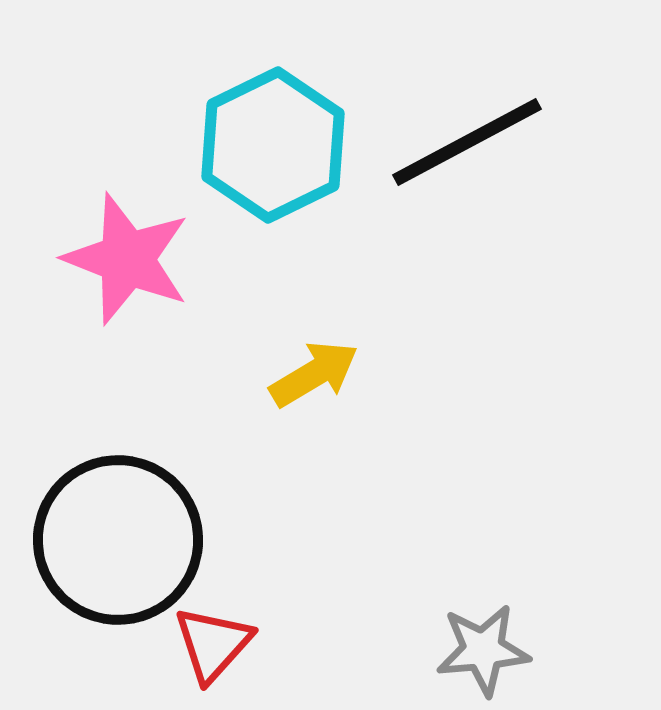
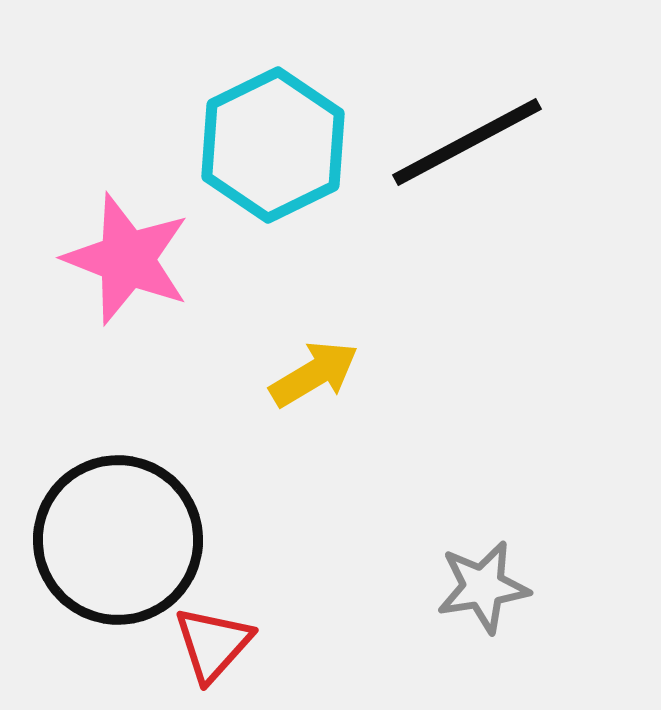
gray star: moved 63 px up; rotated 4 degrees counterclockwise
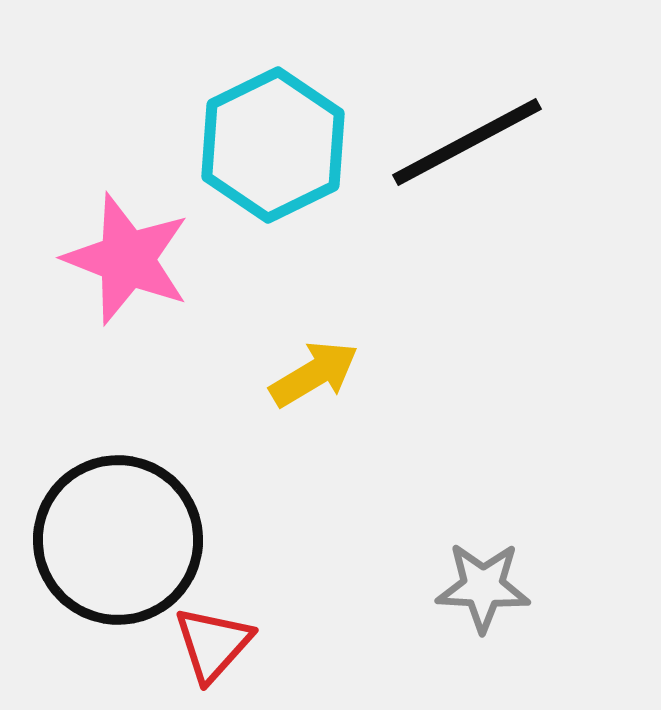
gray star: rotated 12 degrees clockwise
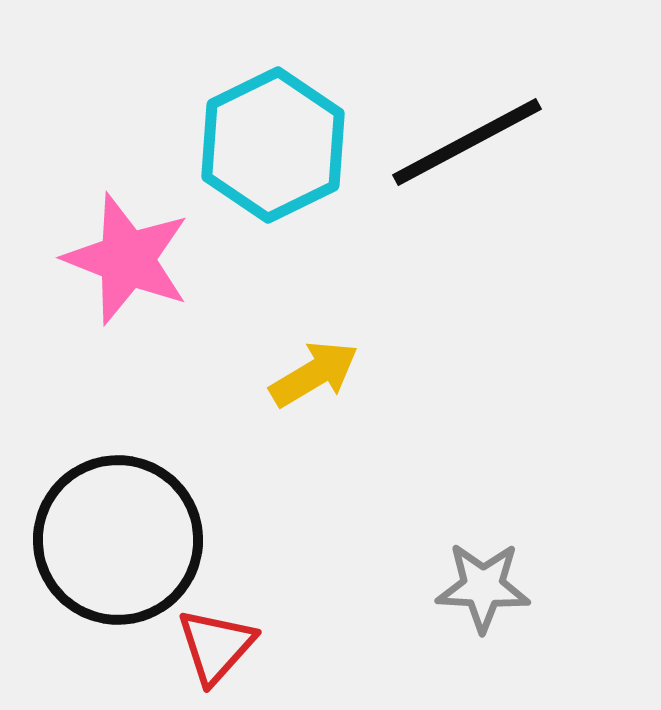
red triangle: moved 3 px right, 2 px down
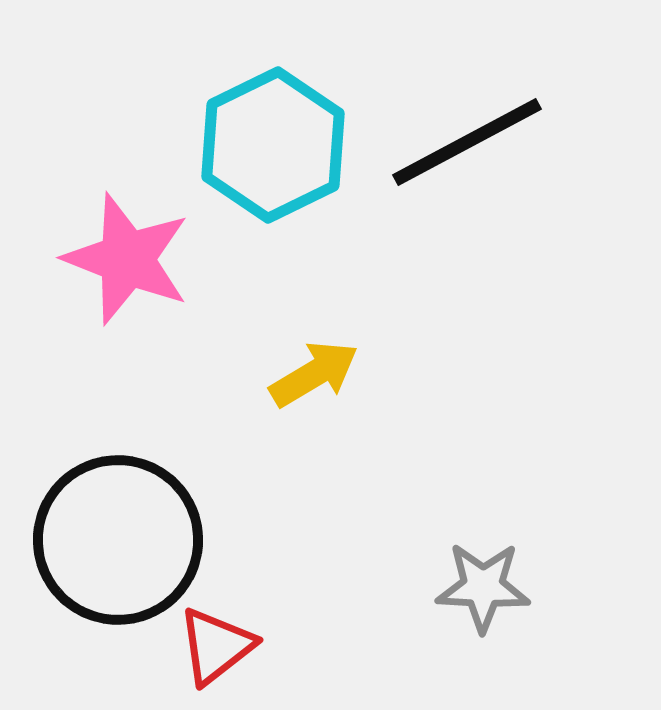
red triangle: rotated 10 degrees clockwise
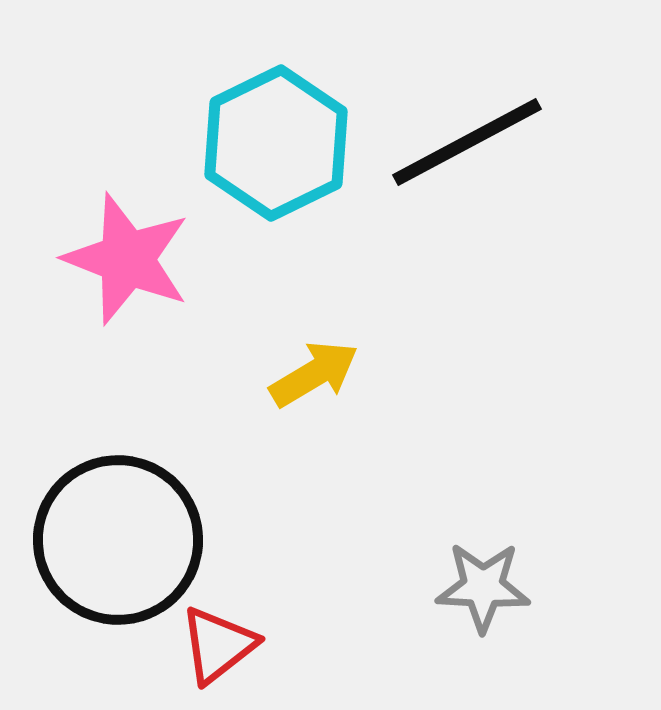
cyan hexagon: moved 3 px right, 2 px up
red triangle: moved 2 px right, 1 px up
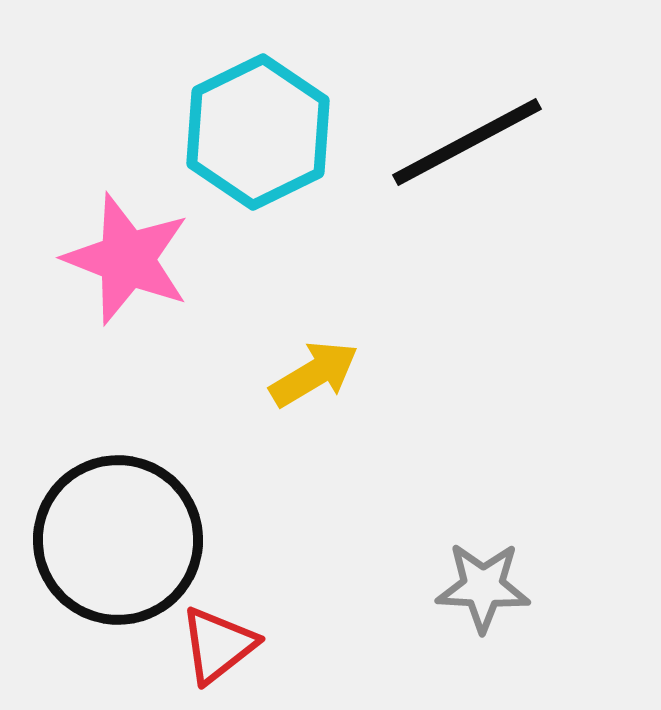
cyan hexagon: moved 18 px left, 11 px up
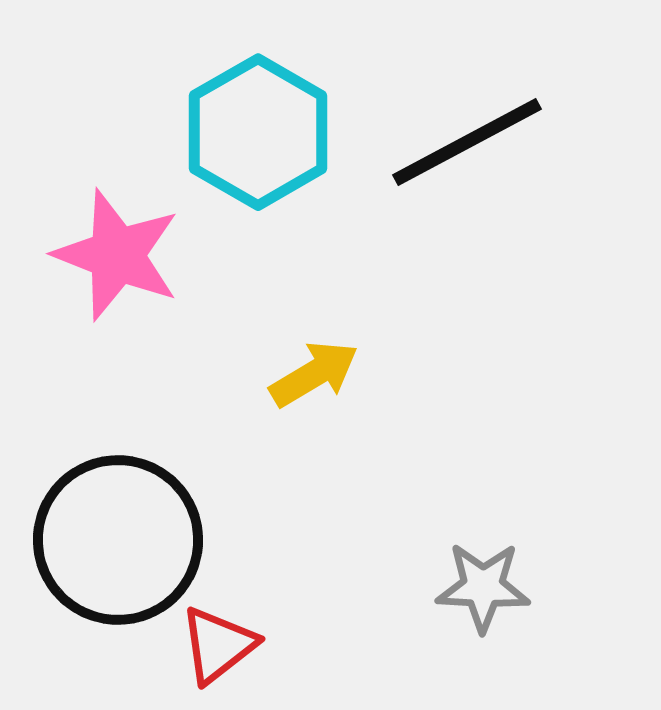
cyan hexagon: rotated 4 degrees counterclockwise
pink star: moved 10 px left, 4 px up
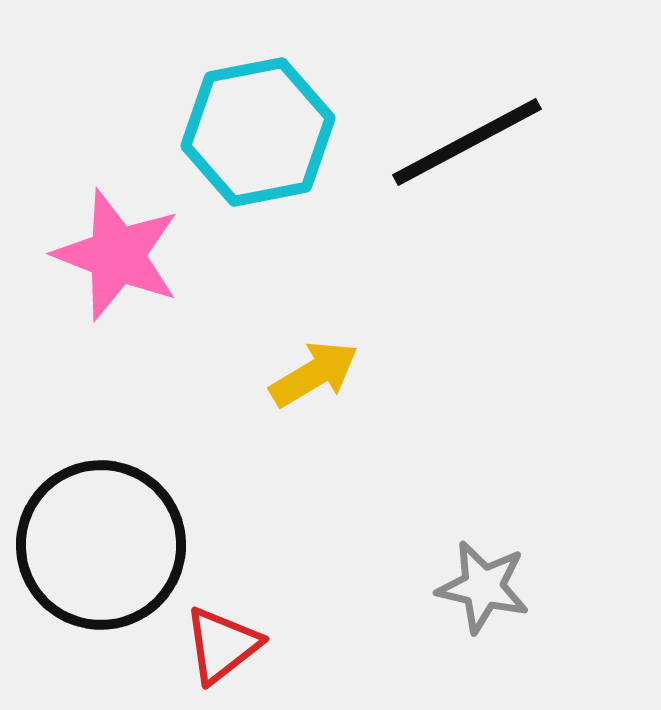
cyan hexagon: rotated 19 degrees clockwise
black circle: moved 17 px left, 5 px down
gray star: rotated 10 degrees clockwise
red triangle: moved 4 px right
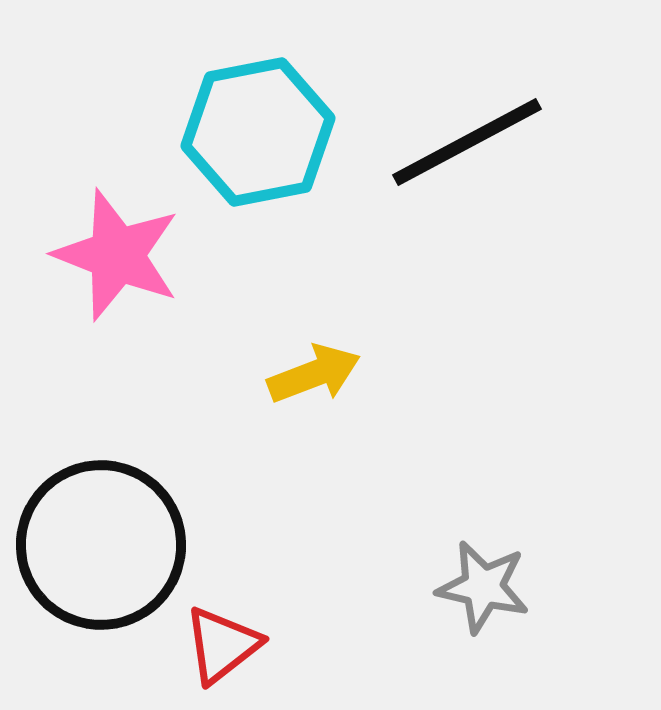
yellow arrow: rotated 10 degrees clockwise
